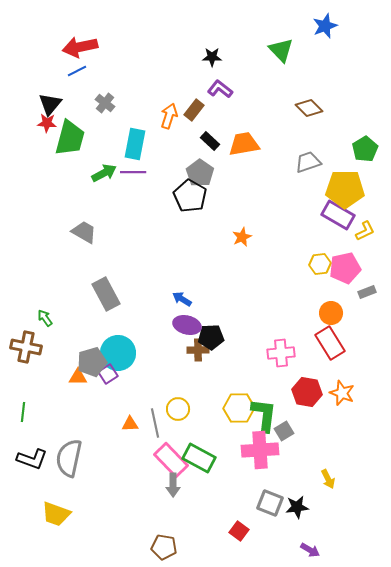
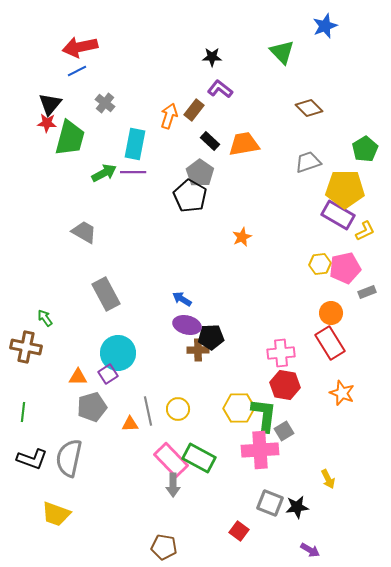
green triangle at (281, 50): moved 1 px right, 2 px down
gray pentagon at (92, 362): moved 45 px down
red hexagon at (307, 392): moved 22 px left, 7 px up
gray line at (155, 423): moved 7 px left, 12 px up
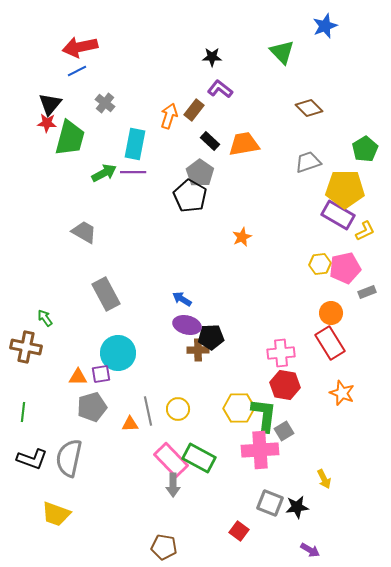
purple square at (108, 374): moved 7 px left; rotated 24 degrees clockwise
yellow arrow at (328, 479): moved 4 px left
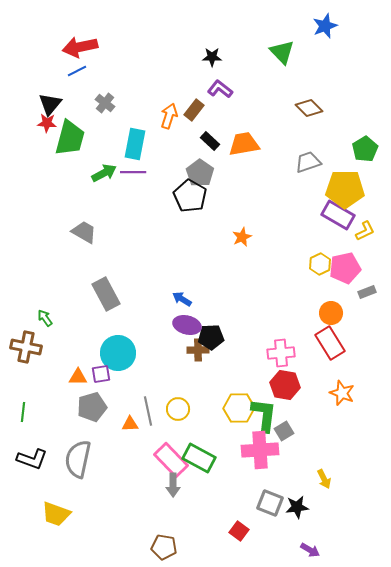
yellow hexagon at (320, 264): rotated 20 degrees counterclockwise
gray semicircle at (69, 458): moved 9 px right, 1 px down
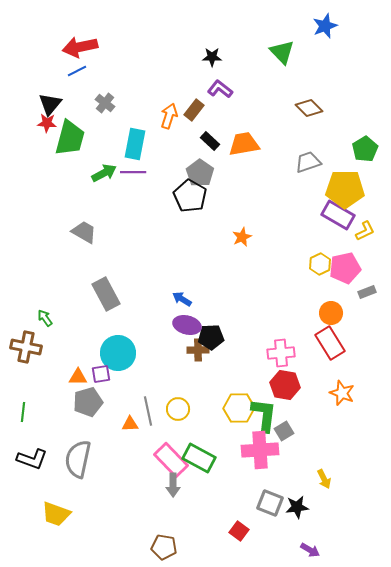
gray pentagon at (92, 407): moved 4 px left, 5 px up
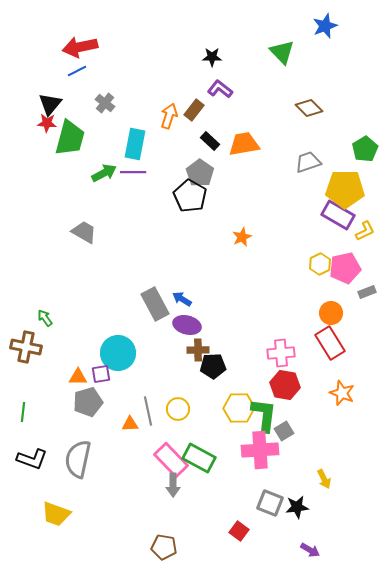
gray rectangle at (106, 294): moved 49 px right, 10 px down
black pentagon at (211, 337): moved 2 px right, 29 px down
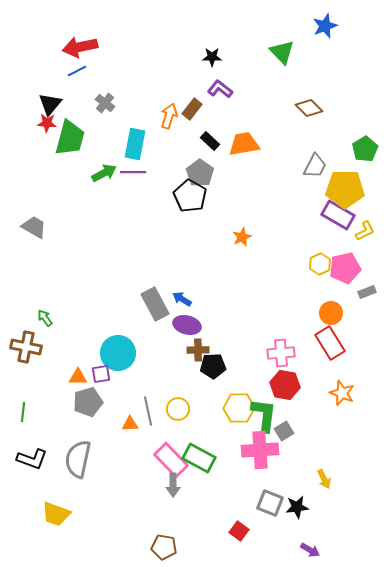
brown rectangle at (194, 110): moved 2 px left, 1 px up
gray trapezoid at (308, 162): moved 7 px right, 4 px down; rotated 136 degrees clockwise
gray trapezoid at (84, 232): moved 50 px left, 5 px up
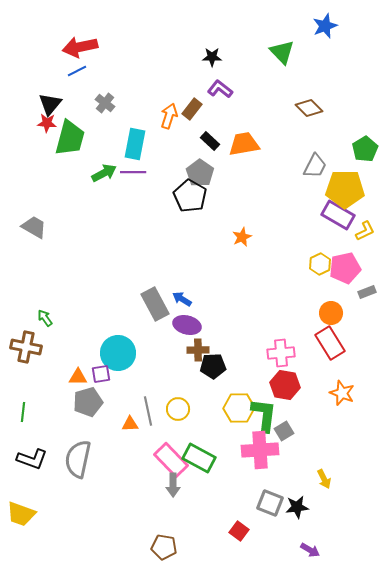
yellow trapezoid at (56, 514): moved 35 px left
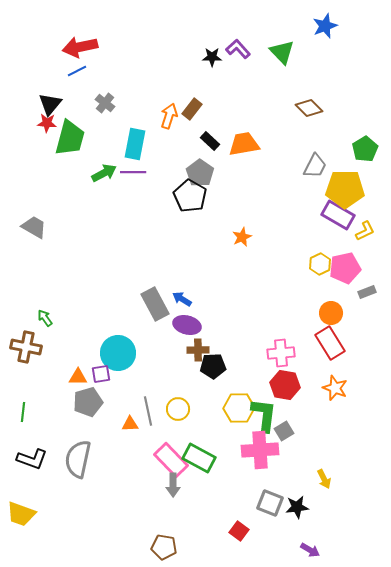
purple L-shape at (220, 89): moved 18 px right, 40 px up; rotated 10 degrees clockwise
orange star at (342, 393): moved 7 px left, 5 px up
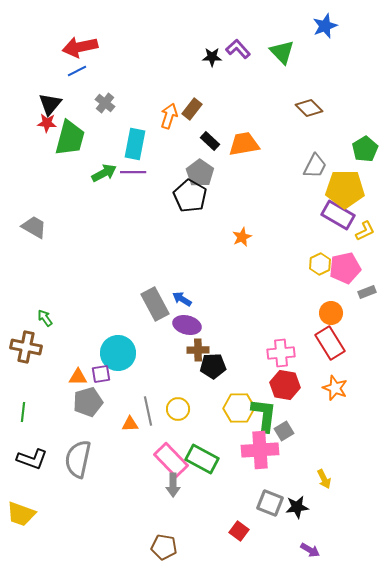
green rectangle at (199, 458): moved 3 px right, 1 px down
